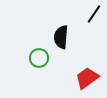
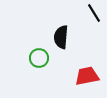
black line: moved 1 px up; rotated 66 degrees counterclockwise
red trapezoid: moved 2 px up; rotated 25 degrees clockwise
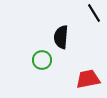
green circle: moved 3 px right, 2 px down
red trapezoid: moved 1 px right, 3 px down
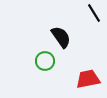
black semicircle: rotated 140 degrees clockwise
green circle: moved 3 px right, 1 px down
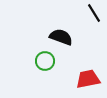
black semicircle: rotated 35 degrees counterclockwise
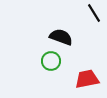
green circle: moved 6 px right
red trapezoid: moved 1 px left
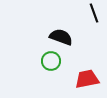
black line: rotated 12 degrees clockwise
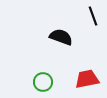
black line: moved 1 px left, 3 px down
green circle: moved 8 px left, 21 px down
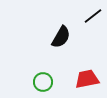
black line: rotated 72 degrees clockwise
black semicircle: rotated 100 degrees clockwise
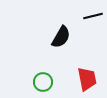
black line: rotated 24 degrees clockwise
red trapezoid: rotated 90 degrees clockwise
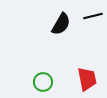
black semicircle: moved 13 px up
